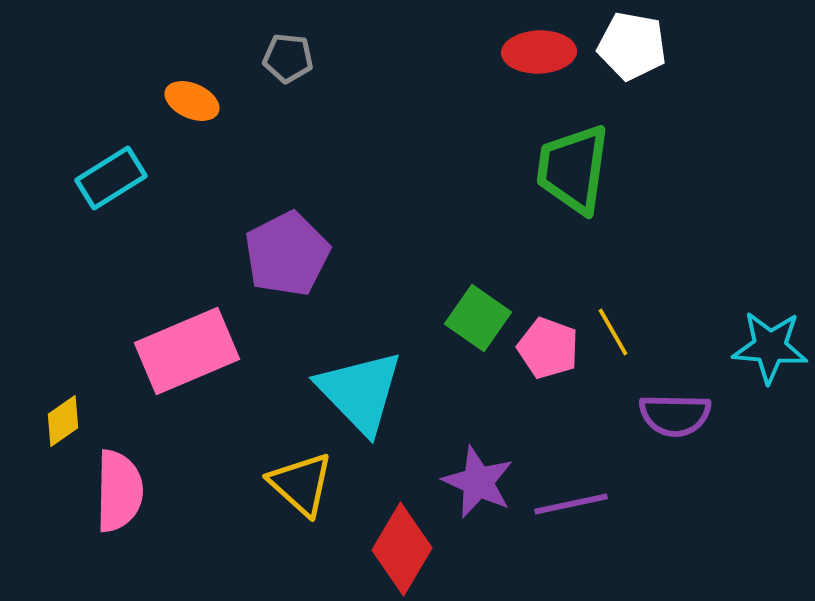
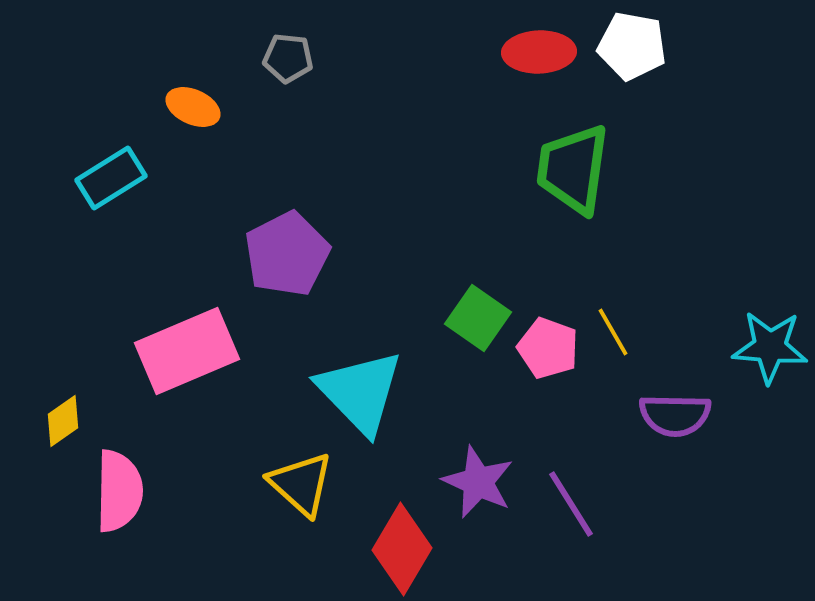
orange ellipse: moved 1 px right, 6 px down
purple line: rotated 70 degrees clockwise
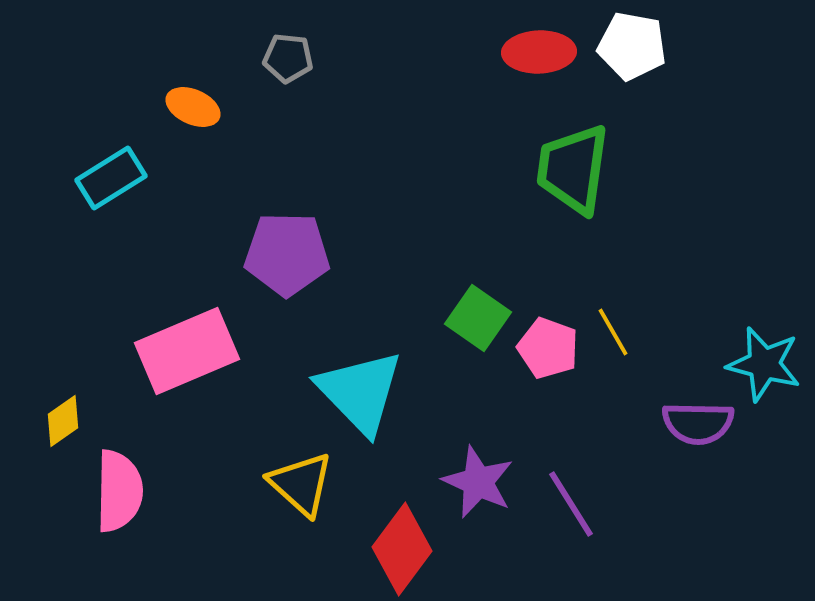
purple pentagon: rotated 28 degrees clockwise
cyan star: moved 6 px left, 17 px down; rotated 10 degrees clockwise
purple semicircle: moved 23 px right, 8 px down
red diamond: rotated 6 degrees clockwise
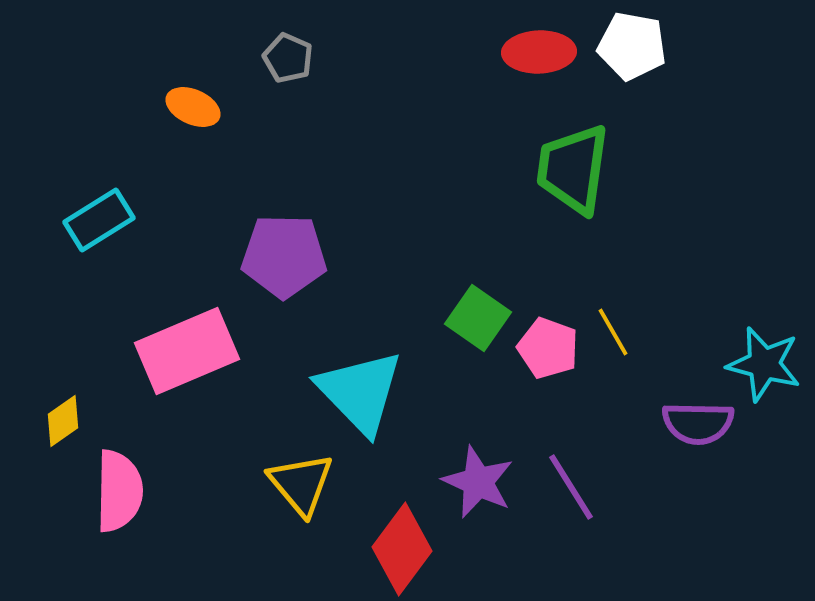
gray pentagon: rotated 18 degrees clockwise
cyan rectangle: moved 12 px left, 42 px down
purple pentagon: moved 3 px left, 2 px down
yellow triangle: rotated 8 degrees clockwise
purple line: moved 17 px up
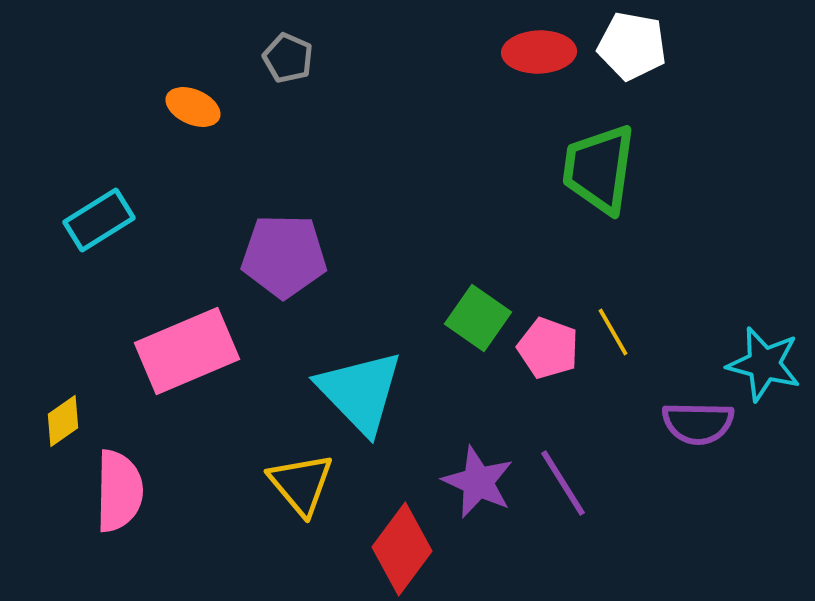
green trapezoid: moved 26 px right
purple line: moved 8 px left, 4 px up
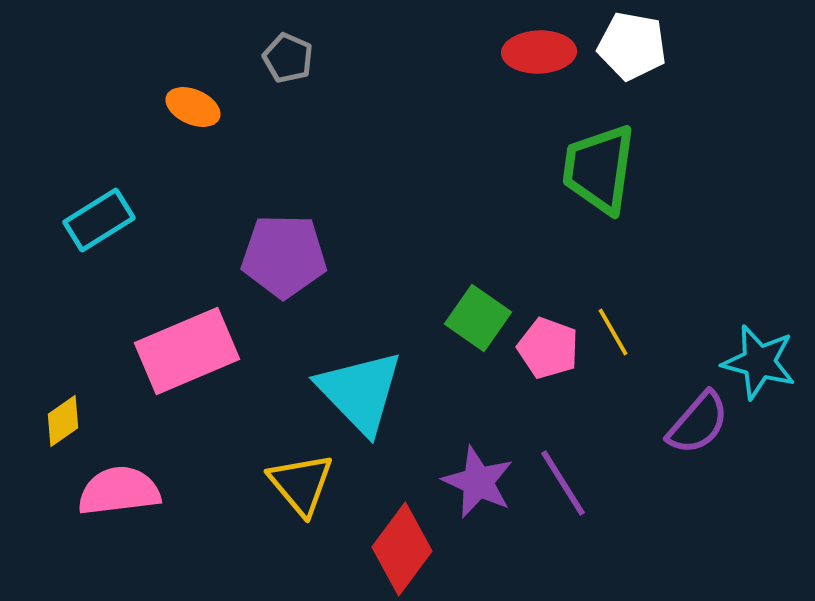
cyan star: moved 5 px left, 2 px up
purple semicircle: rotated 50 degrees counterclockwise
pink semicircle: rotated 98 degrees counterclockwise
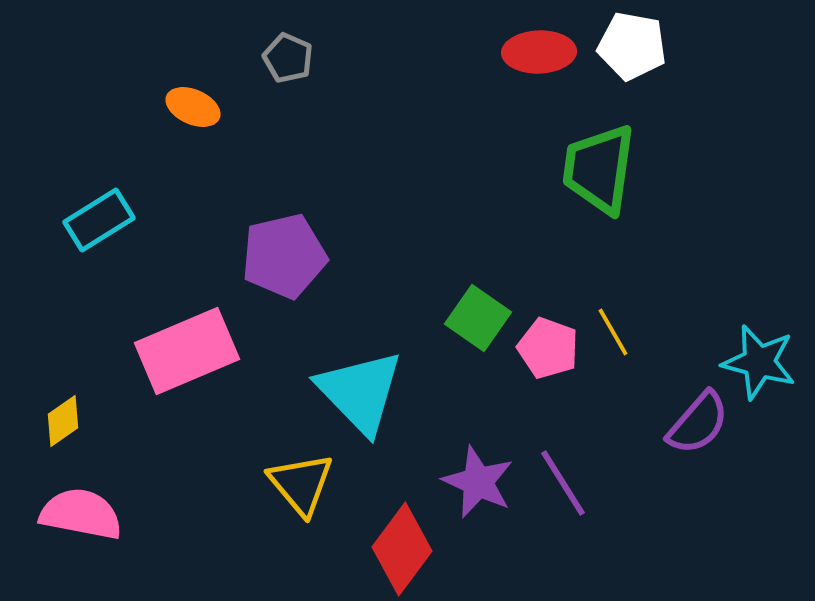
purple pentagon: rotated 14 degrees counterclockwise
pink semicircle: moved 38 px left, 23 px down; rotated 18 degrees clockwise
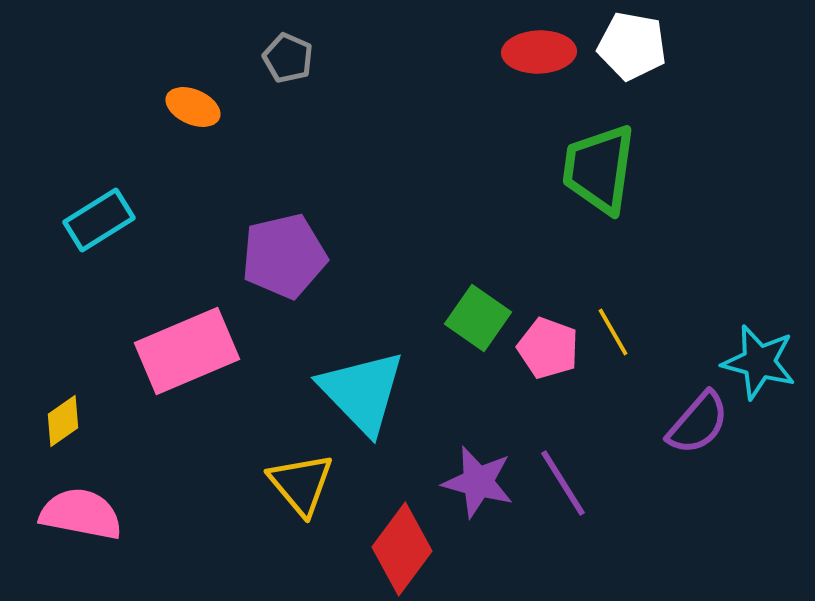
cyan triangle: moved 2 px right
purple star: rotated 10 degrees counterclockwise
